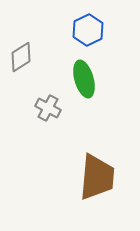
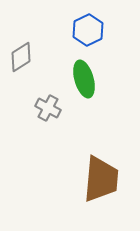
brown trapezoid: moved 4 px right, 2 px down
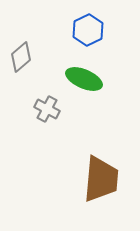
gray diamond: rotated 8 degrees counterclockwise
green ellipse: rotated 51 degrees counterclockwise
gray cross: moved 1 px left, 1 px down
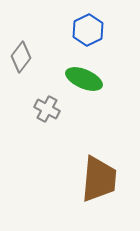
gray diamond: rotated 12 degrees counterclockwise
brown trapezoid: moved 2 px left
